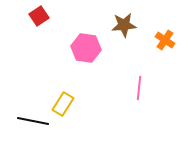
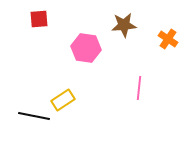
red square: moved 3 px down; rotated 30 degrees clockwise
orange cross: moved 3 px right, 1 px up
yellow rectangle: moved 4 px up; rotated 25 degrees clockwise
black line: moved 1 px right, 5 px up
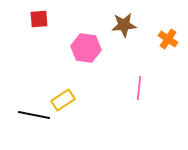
black line: moved 1 px up
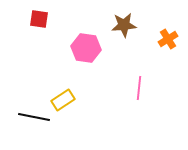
red square: rotated 12 degrees clockwise
orange cross: rotated 24 degrees clockwise
black line: moved 2 px down
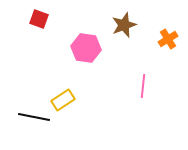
red square: rotated 12 degrees clockwise
brown star: rotated 15 degrees counterclockwise
pink line: moved 4 px right, 2 px up
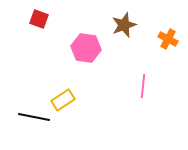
orange cross: rotated 30 degrees counterclockwise
